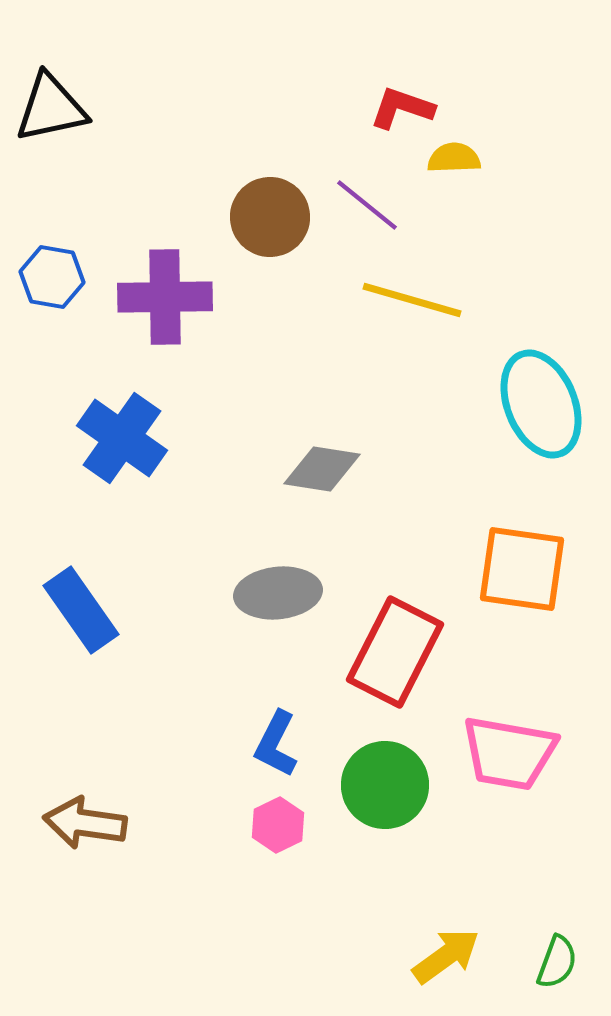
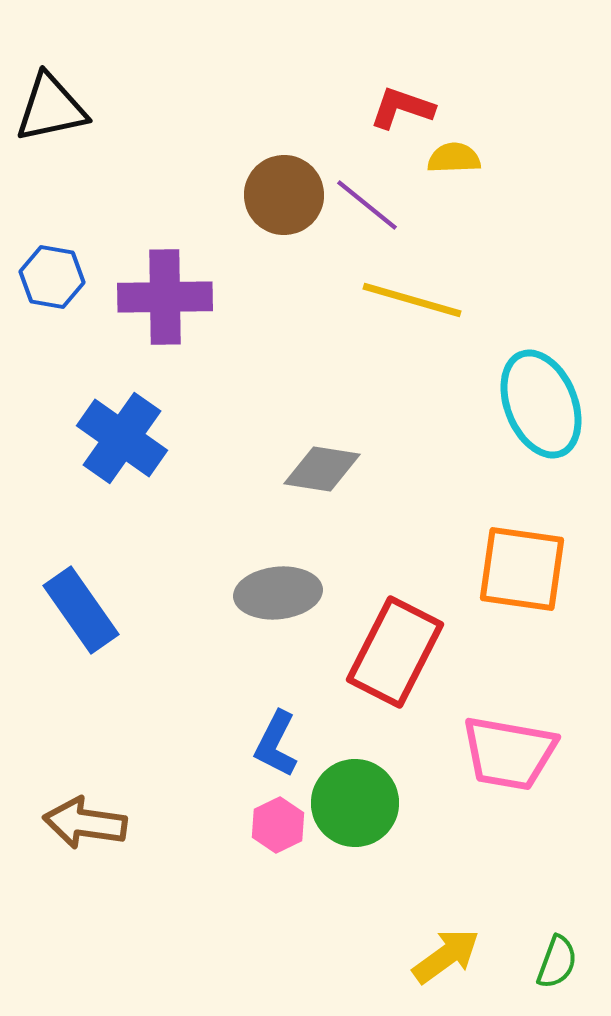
brown circle: moved 14 px right, 22 px up
green circle: moved 30 px left, 18 px down
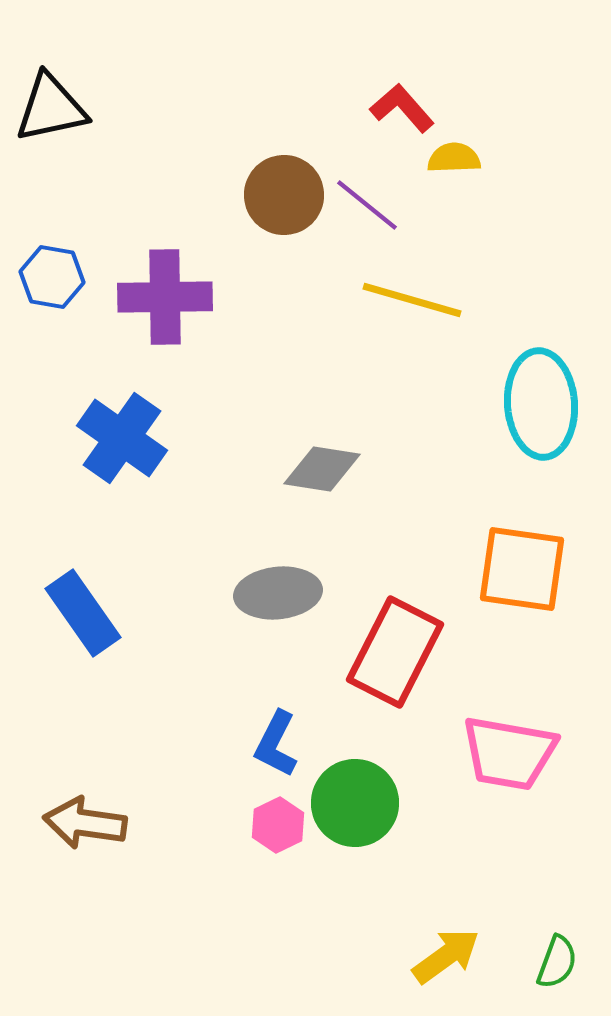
red L-shape: rotated 30 degrees clockwise
cyan ellipse: rotated 18 degrees clockwise
blue rectangle: moved 2 px right, 3 px down
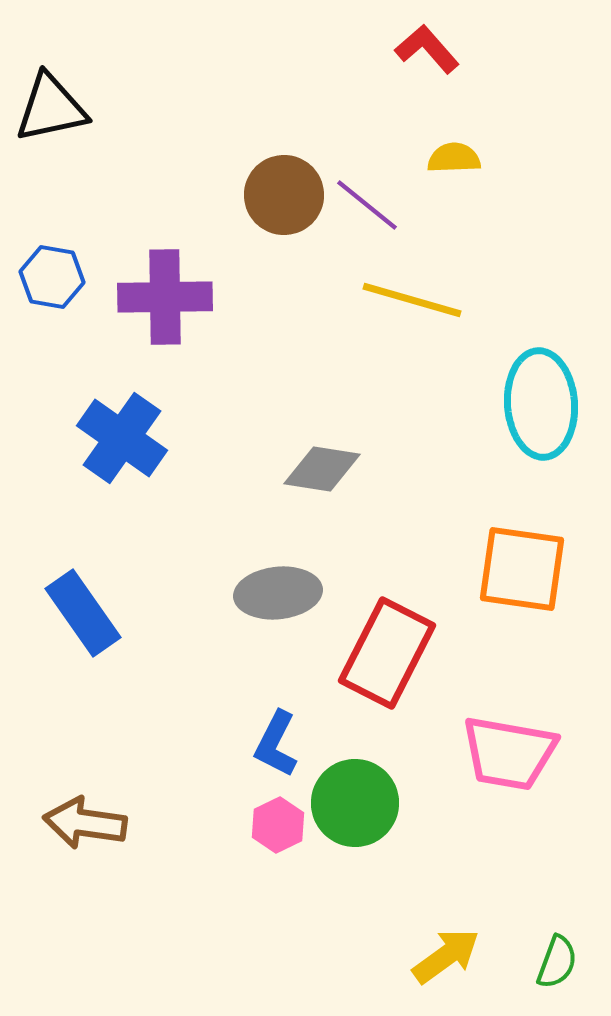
red L-shape: moved 25 px right, 59 px up
red rectangle: moved 8 px left, 1 px down
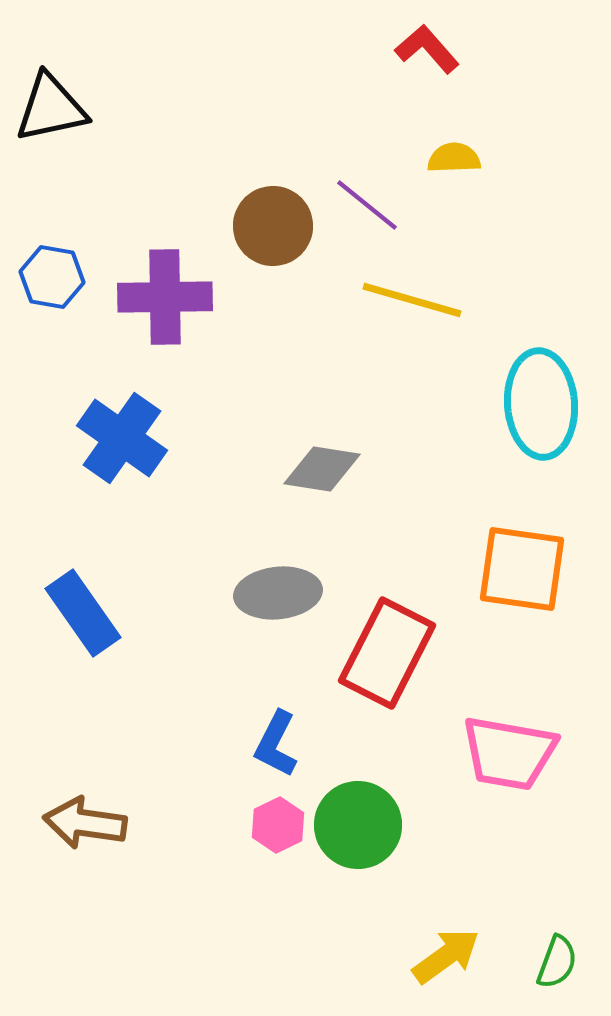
brown circle: moved 11 px left, 31 px down
green circle: moved 3 px right, 22 px down
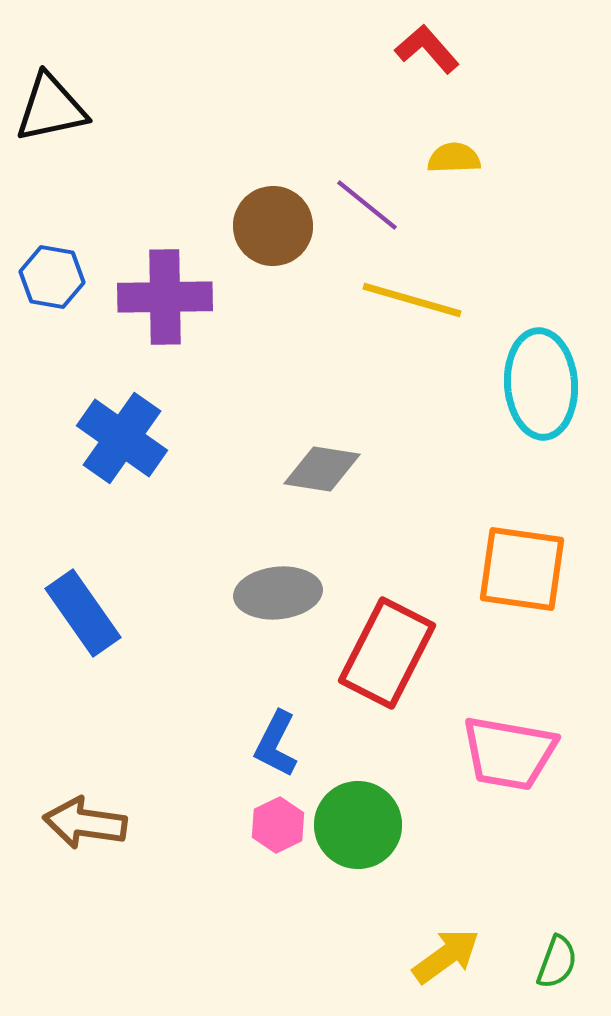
cyan ellipse: moved 20 px up
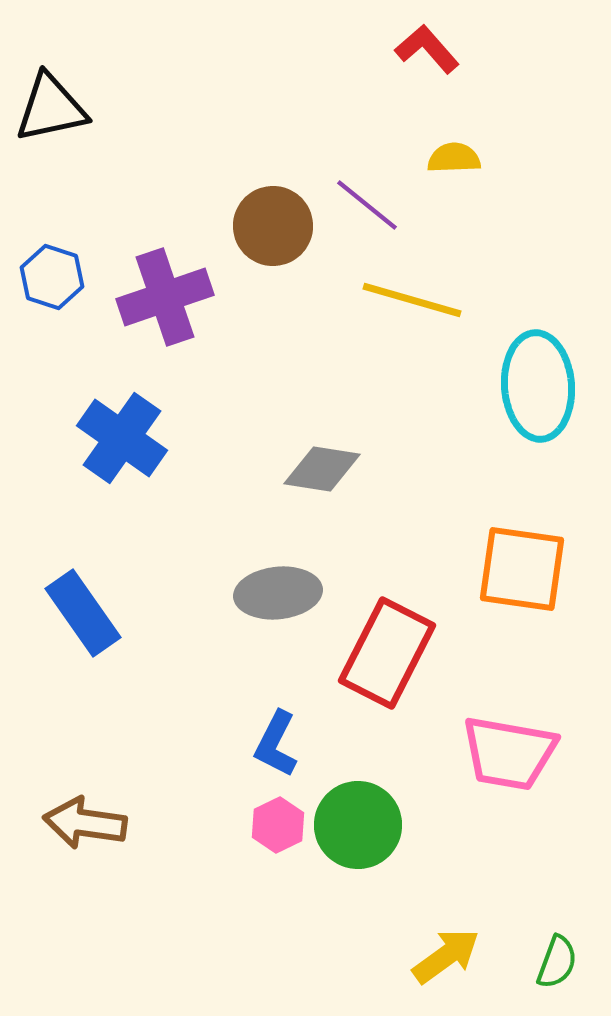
blue hexagon: rotated 8 degrees clockwise
purple cross: rotated 18 degrees counterclockwise
cyan ellipse: moved 3 px left, 2 px down
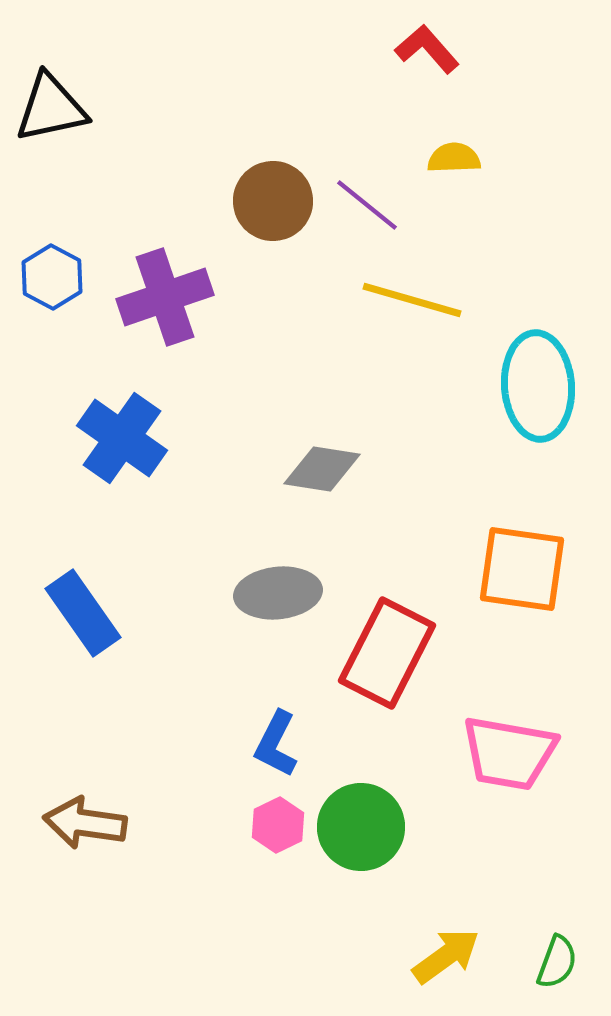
brown circle: moved 25 px up
blue hexagon: rotated 10 degrees clockwise
green circle: moved 3 px right, 2 px down
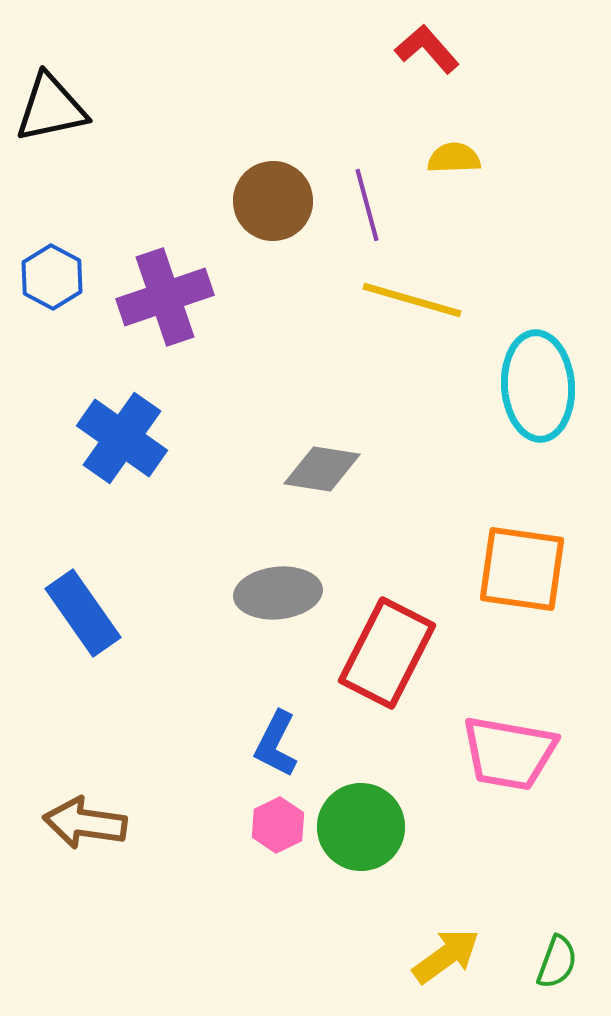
purple line: rotated 36 degrees clockwise
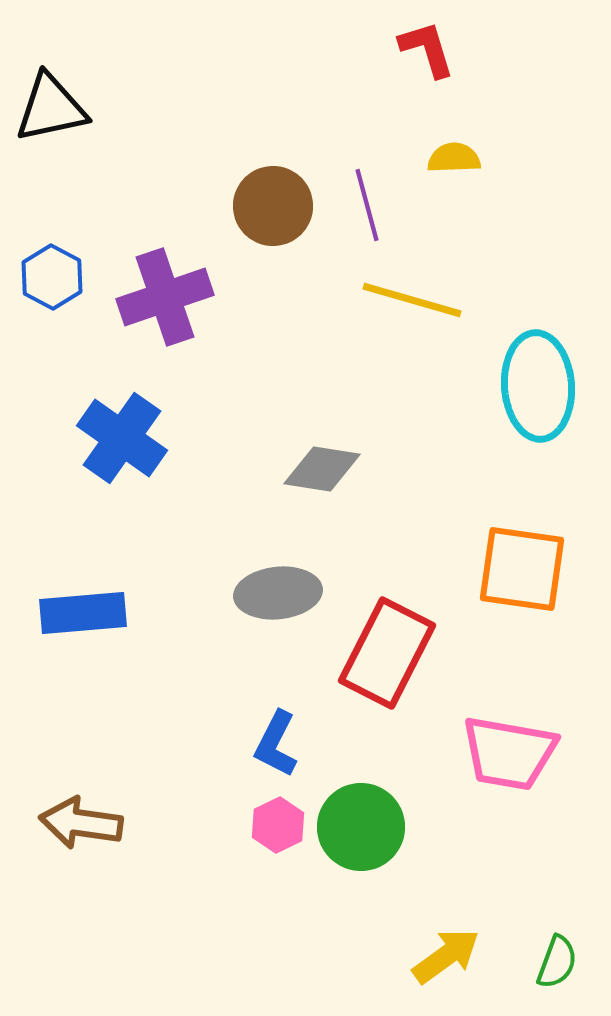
red L-shape: rotated 24 degrees clockwise
brown circle: moved 5 px down
blue rectangle: rotated 60 degrees counterclockwise
brown arrow: moved 4 px left
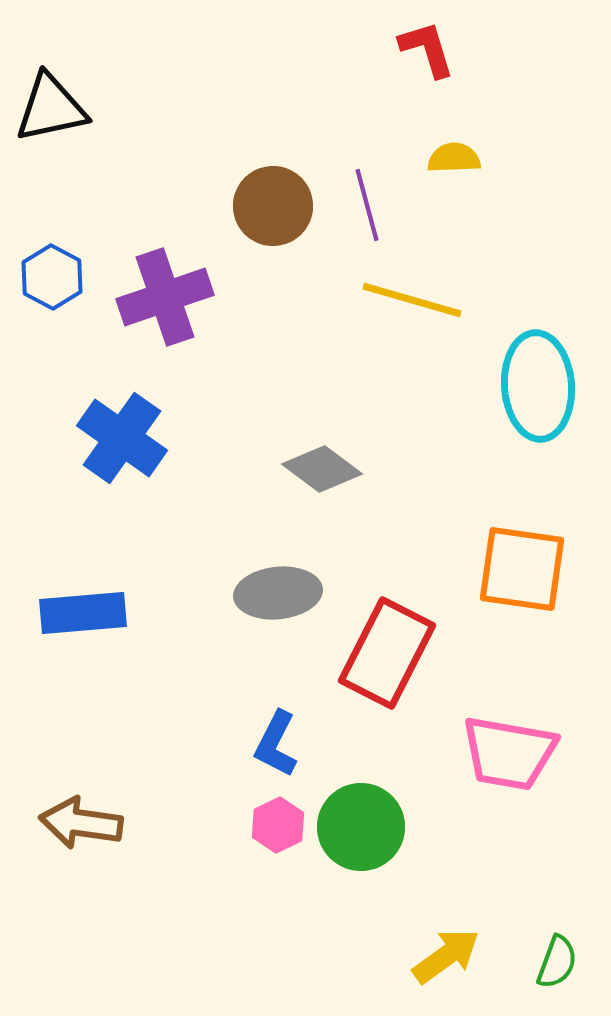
gray diamond: rotated 28 degrees clockwise
